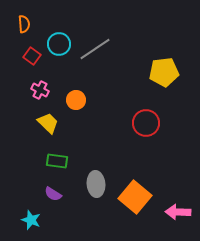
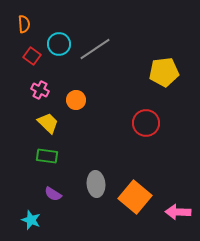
green rectangle: moved 10 px left, 5 px up
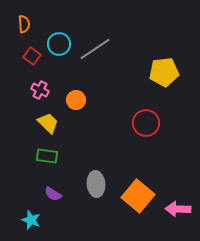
orange square: moved 3 px right, 1 px up
pink arrow: moved 3 px up
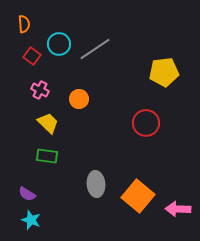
orange circle: moved 3 px right, 1 px up
purple semicircle: moved 26 px left
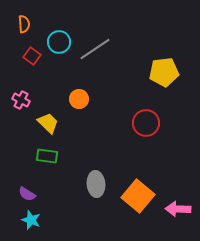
cyan circle: moved 2 px up
pink cross: moved 19 px left, 10 px down
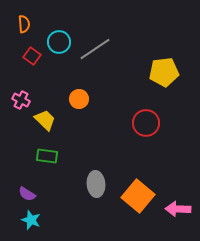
yellow trapezoid: moved 3 px left, 3 px up
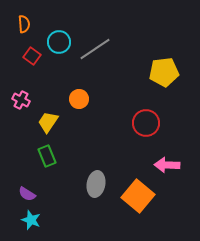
yellow trapezoid: moved 3 px right, 2 px down; rotated 100 degrees counterclockwise
green rectangle: rotated 60 degrees clockwise
gray ellipse: rotated 15 degrees clockwise
pink arrow: moved 11 px left, 44 px up
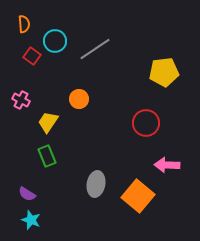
cyan circle: moved 4 px left, 1 px up
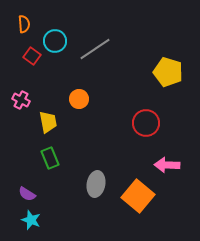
yellow pentagon: moved 4 px right; rotated 24 degrees clockwise
yellow trapezoid: rotated 135 degrees clockwise
green rectangle: moved 3 px right, 2 px down
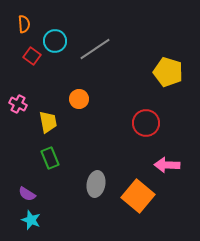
pink cross: moved 3 px left, 4 px down
